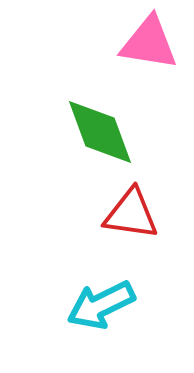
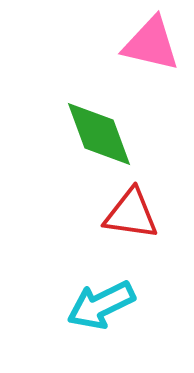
pink triangle: moved 2 px right, 1 px down; rotated 4 degrees clockwise
green diamond: moved 1 px left, 2 px down
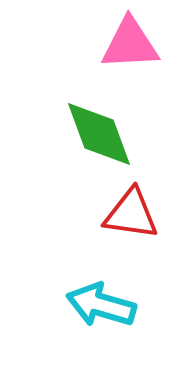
pink triangle: moved 21 px left; rotated 16 degrees counterclockwise
cyan arrow: rotated 42 degrees clockwise
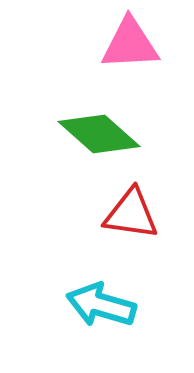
green diamond: rotated 28 degrees counterclockwise
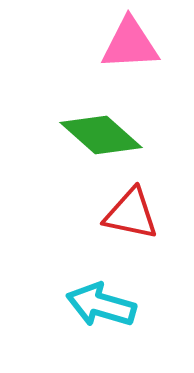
green diamond: moved 2 px right, 1 px down
red triangle: rotated 4 degrees clockwise
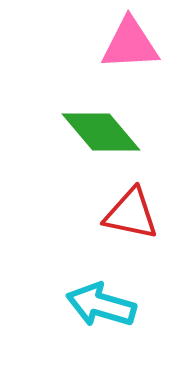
green diamond: moved 3 px up; rotated 8 degrees clockwise
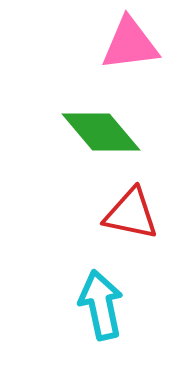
pink triangle: rotated 4 degrees counterclockwise
cyan arrow: rotated 62 degrees clockwise
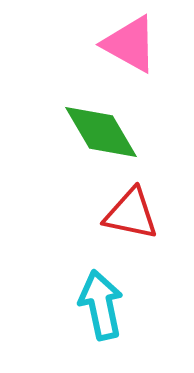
pink triangle: rotated 36 degrees clockwise
green diamond: rotated 10 degrees clockwise
